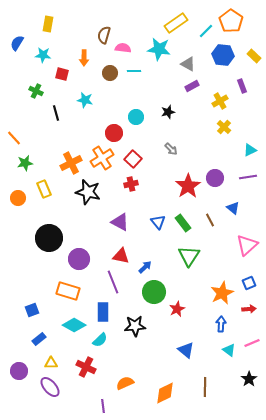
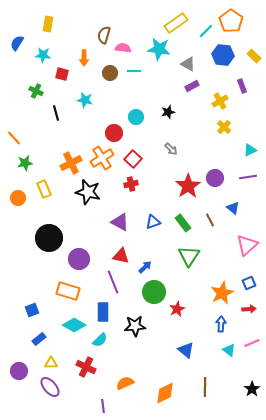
blue triangle at (158, 222): moved 5 px left; rotated 49 degrees clockwise
black star at (249, 379): moved 3 px right, 10 px down
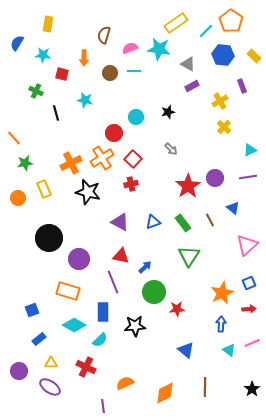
pink semicircle at (123, 48): moved 7 px right; rotated 28 degrees counterclockwise
red star at (177, 309): rotated 21 degrees clockwise
purple ellipse at (50, 387): rotated 15 degrees counterclockwise
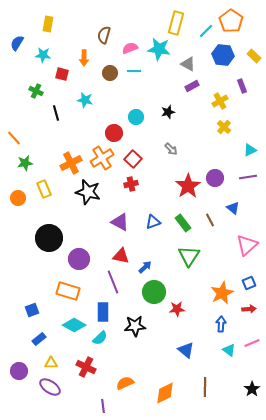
yellow rectangle at (176, 23): rotated 40 degrees counterclockwise
cyan semicircle at (100, 340): moved 2 px up
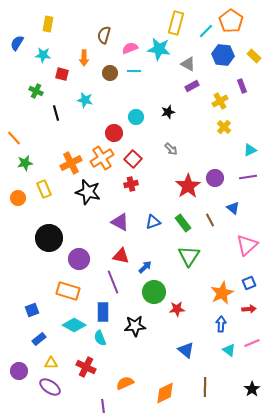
cyan semicircle at (100, 338): rotated 112 degrees clockwise
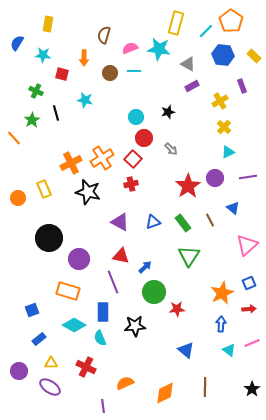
red circle at (114, 133): moved 30 px right, 5 px down
cyan triangle at (250, 150): moved 22 px left, 2 px down
green star at (25, 163): moved 7 px right, 43 px up; rotated 21 degrees counterclockwise
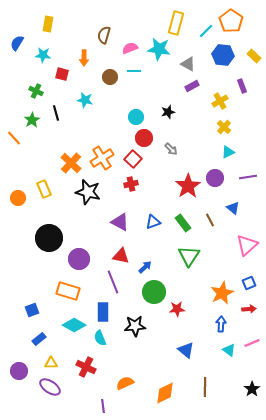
brown circle at (110, 73): moved 4 px down
orange cross at (71, 163): rotated 20 degrees counterclockwise
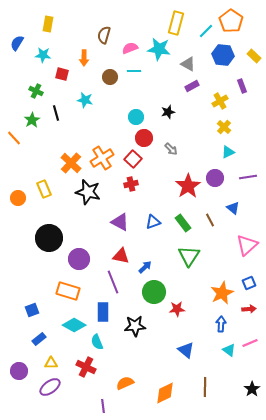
cyan semicircle at (100, 338): moved 3 px left, 4 px down
pink line at (252, 343): moved 2 px left
purple ellipse at (50, 387): rotated 70 degrees counterclockwise
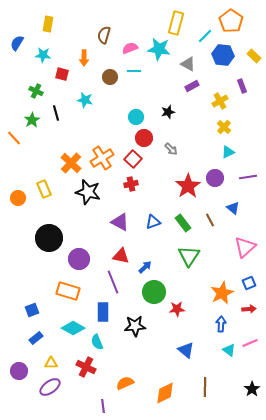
cyan line at (206, 31): moved 1 px left, 5 px down
pink triangle at (247, 245): moved 2 px left, 2 px down
cyan diamond at (74, 325): moved 1 px left, 3 px down
blue rectangle at (39, 339): moved 3 px left, 1 px up
